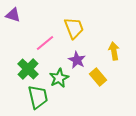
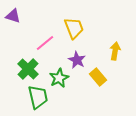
purple triangle: moved 1 px down
yellow arrow: moved 1 px right; rotated 18 degrees clockwise
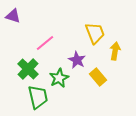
yellow trapezoid: moved 21 px right, 5 px down
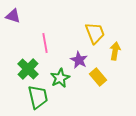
pink line: rotated 60 degrees counterclockwise
purple star: moved 2 px right
green star: moved 1 px right
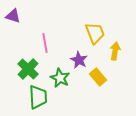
green star: rotated 18 degrees counterclockwise
green trapezoid: rotated 10 degrees clockwise
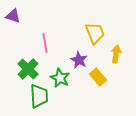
yellow arrow: moved 1 px right, 3 px down
green trapezoid: moved 1 px right, 1 px up
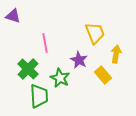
yellow rectangle: moved 5 px right, 2 px up
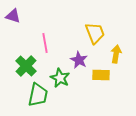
green cross: moved 2 px left, 3 px up
yellow rectangle: moved 2 px left; rotated 48 degrees counterclockwise
green trapezoid: moved 1 px left, 1 px up; rotated 15 degrees clockwise
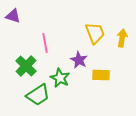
yellow arrow: moved 6 px right, 16 px up
green trapezoid: rotated 45 degrees clockwise
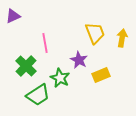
purple triangle: rotated 42 degrees counterclockwise
yellow rectangle: rotated 24 degrees counterclockwise
